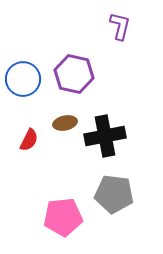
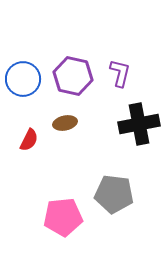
purple L-shape: moved 47 px down
purple hexagon: moved 1 px left, 2 px down
black cross: moved 34 px right, 12 px up
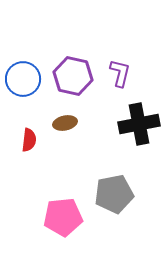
red semicircle: rotated 20 degrees counterclockwise
gray pentagon: rotated 18 degrees counterclockwise
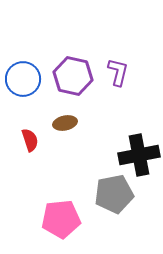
purple L-shape: moved 2 px left, 1 px up
black cross: moved 31 px down
red semicircle: moved 1 px right; rotated 25 degrees counterclockwise
pink pentagon: moved 2 px left, 2 px down
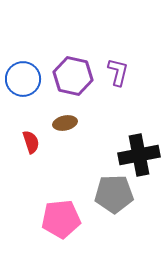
red semicircle: moved 1 px right, 2 px down
gray pentagon: rotated 9 degrees clockwise
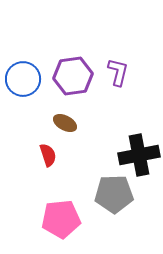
purple hexagon: rotated 21 degrees counterclockwise
brown ellipse: rotated 40 degrees clockwise
red semicircle: moved 17 px right, 13 px down
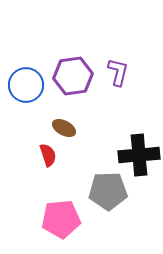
blue circle: moved 3 px right, 6 px down
brown ellipse: moved 1 px left, 5 px down
black cross: rotated 6 degrees clockwise
gray pentagon: moved 6 px left, 3 px up
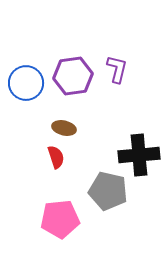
purple L-shape: moved 1 px left, 3 px up
blue circle: moved 2 px up
brown ellipse: rotated 15 degrees counterclockwise
red semicircle: moved 8 px right, 2 px down
gray pentagon: rotated 15 degrees clockwise
pink pentagon: moved 1 px left
